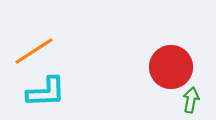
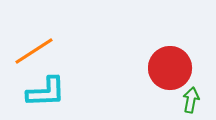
red circle: moved 1 px left, 1 px down
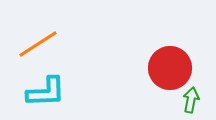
orange line: moved 4 px right, 7 px up
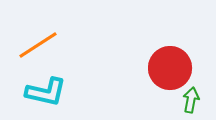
orange line: moved 1 px down
cyan L-shape: rotated 15 degrees clockwise
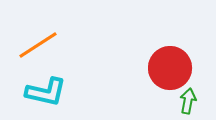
green arrow: moved 3 px left, 1 px down
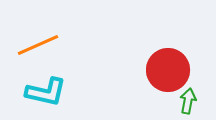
orange line: rotated 9 degrees clockwise
red circle: moved 2 px left, 2 px down
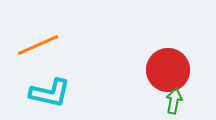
cyan L-shape: moved 4 px right, 1 px down
green arrow: moved 14 px left
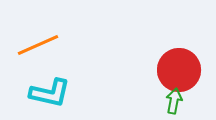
red circle: moved 11 px right
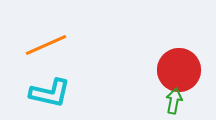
orange line: moved 8 px right
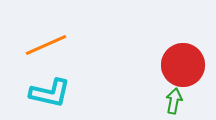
red circle: moved 4 px right, 5 px up
